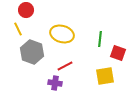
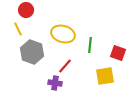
yellow ellipse: moved 1 px right
green line: moved 10 px left, 6 px down
red line: rotated 21 degrees counterclockwise
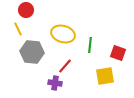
gray hexagon: rotated 15 degrees counterclockwise
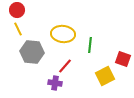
red circle: moved 9 px left
yellow ellipse: rotated 10 degrees counterclockwise
red square: moved 5 px right, 6 px down
yellow square: rotated 18 degrees counterclockwise
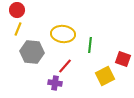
yellow line: rotated 48 degrees clockwise
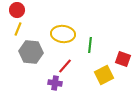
gray hexagon: moved 1 px left
yellow square: moved 1 px left, 1 px up
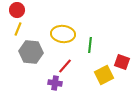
red square: moved 1 px left, 3 px down
